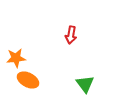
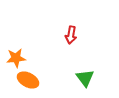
green triangle: moved 6 px up
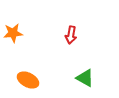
orange star: moved 3 px left, 25 px up
green triangle: rotated 24 degrees counterclockwise
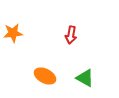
orange ellipse: moved 17 px right, 4 px up
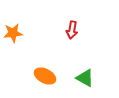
red arrow: moved 1 px right, 5 px up
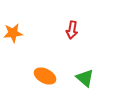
green triangle: rotated 12 degrees clockwise
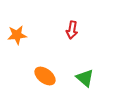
orange star: moved 4 px right, 2 px down
orange ellipse: rotated 10 degrees clockwise
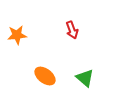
red arrow: rotated 30 degrees counterclockwise
